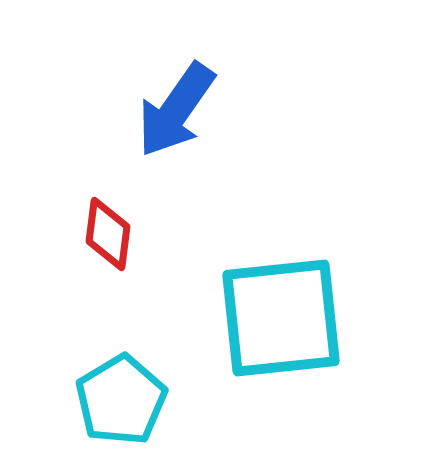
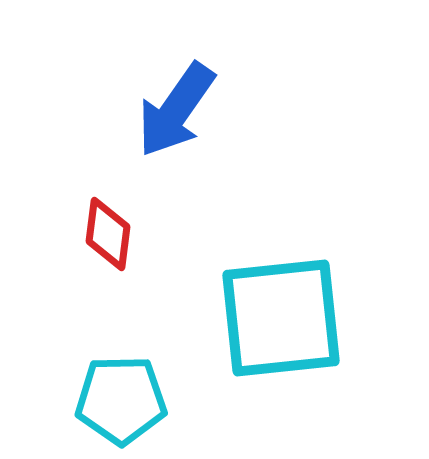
cyan pentagon: rotated 30 degrees clockwise
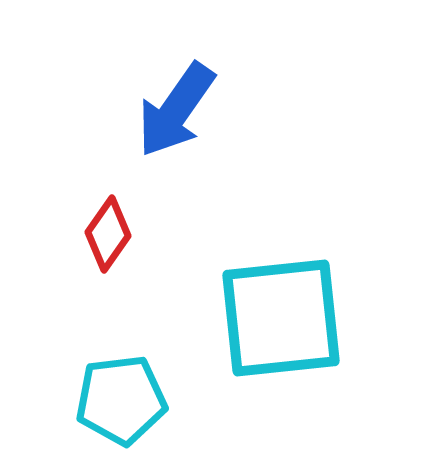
red diamond: rotated 28 degrees clockwise
cyan pentagon: rotated 6 degrees counterclockwise
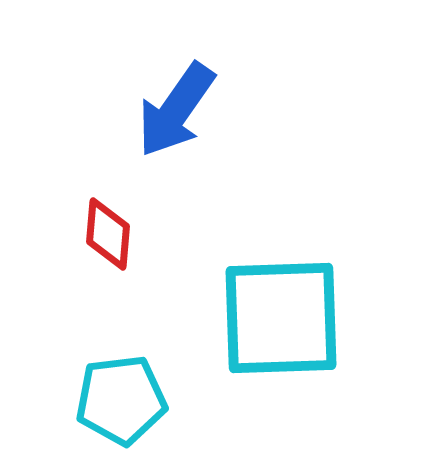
red diamond: rotated 30 degrees counterclockwise
cyan square: rotated 4 degrees clockwise
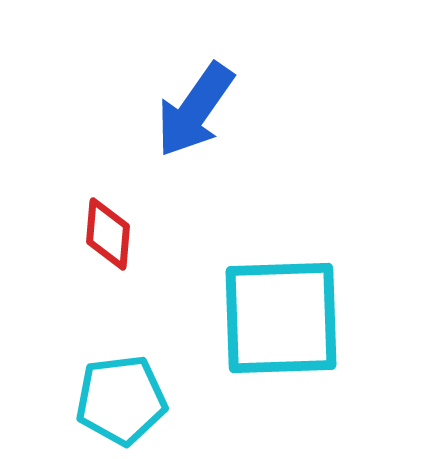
blue arrow: moved 19 px right
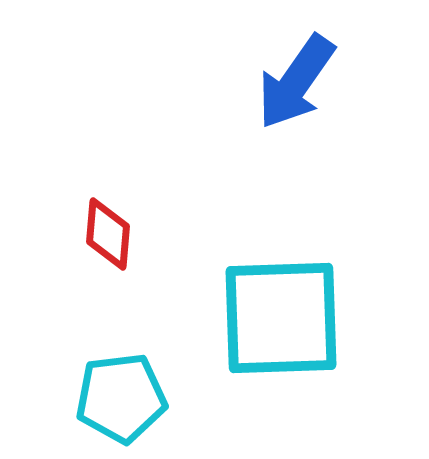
blue arrow: moved 101 px right, 28 px up
cyan pentagon: moved 2 px up
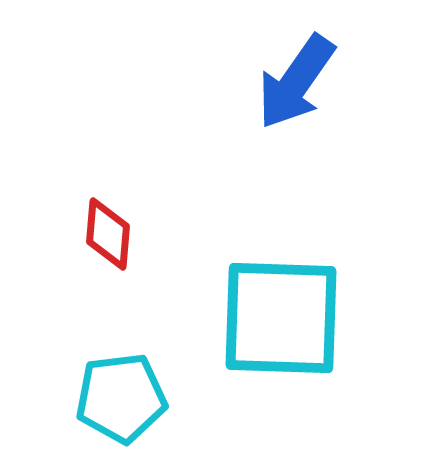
cyan square: rotated 4 degrees clockwise
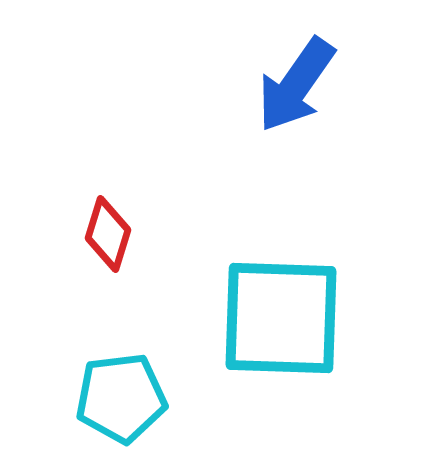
blue arrow: moved 3 px down
red diamond: rotated 12 degrees clockwise
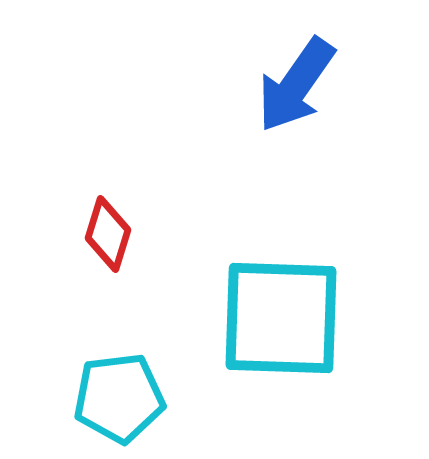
cyan pentagon: moved 2 px left
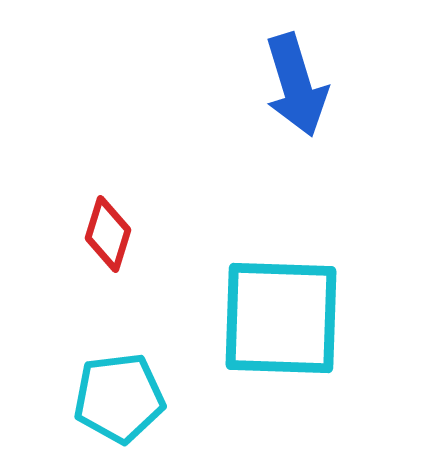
blue arrow: rotated 52 degrees counterclockwise
